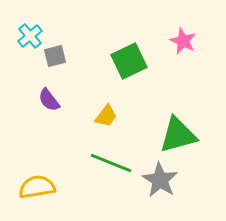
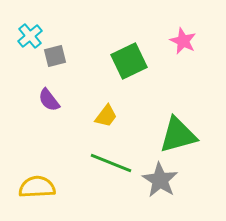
yellow semicircle: rotated 6 degrees clockwise
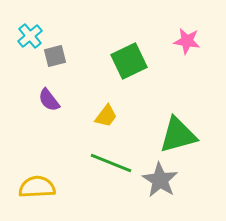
pink star: moved 4 px right; rotated 16 degrees counterclockwise
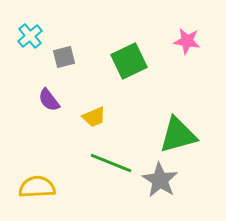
gray square: moved 9 px right, 1 px down
yellow trapezoid: moved 12 px left, 1 px down; rotated 30 degrees clockwise
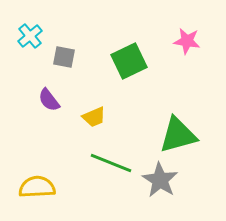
gray square: rotated 25 degrees clockwise
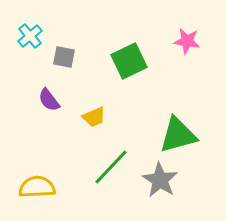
green line: moved 4 px down; rotated 69 degrees counterclockwise
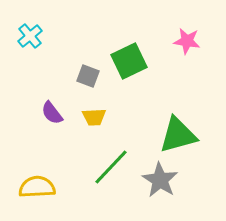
gray square: moved 24 px right, 19 px down; rotated 10 degrees clockwise
purple semicircle: moved 3 px right, 13 px down
yellow trapezoid: rotated 20 degrees clockwise
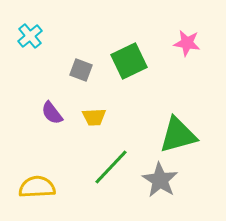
pink star: moved 2 px down
gray square: moved 7 px left, 6 px up
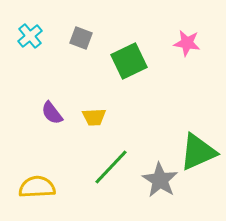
gray square: moved 32 px up
green triangle: moved 20 px right, 17 px down; rotated 9 degrees counterclockwise
